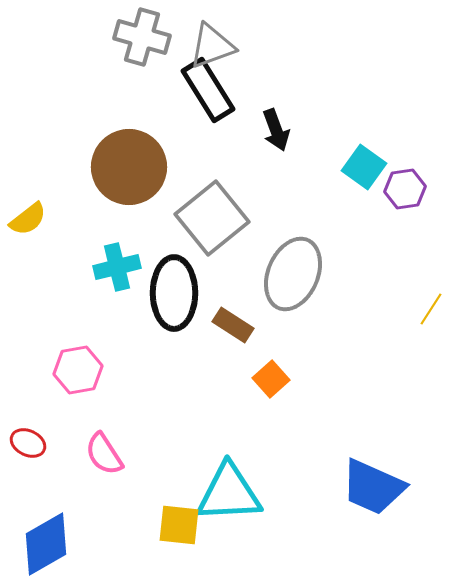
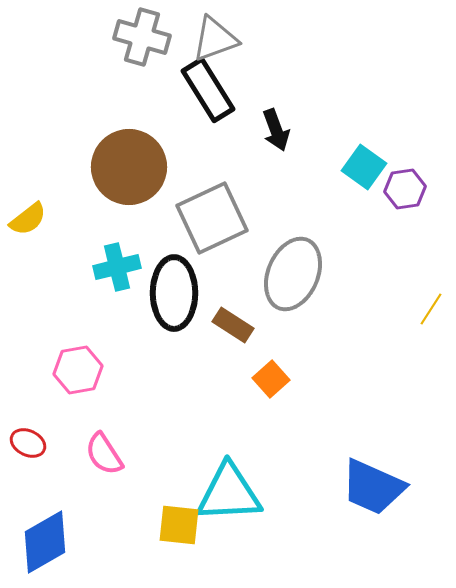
gray triangle: moved 3 px right, 7 px up
gray square: rotated 14 degrees clockwise
blue diamond: moved 1 px left, 2 px up
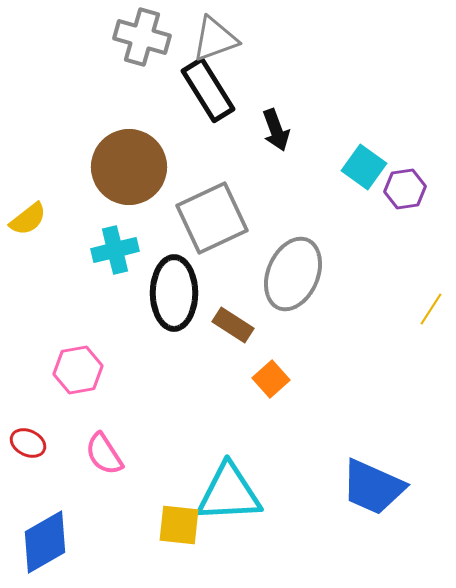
cyan cross: moved 2 px left, 17 px up
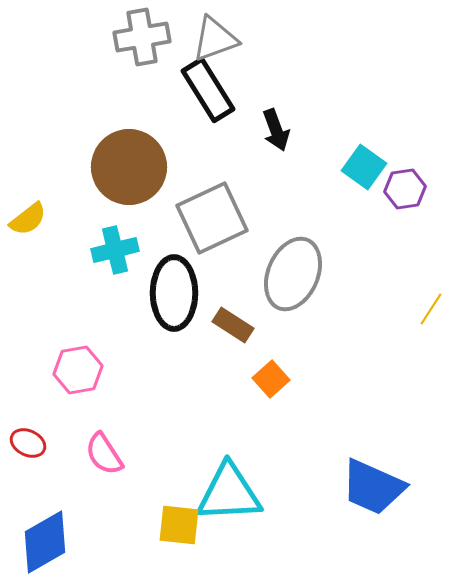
gray cross: rotated 26 degrees counterclockwise
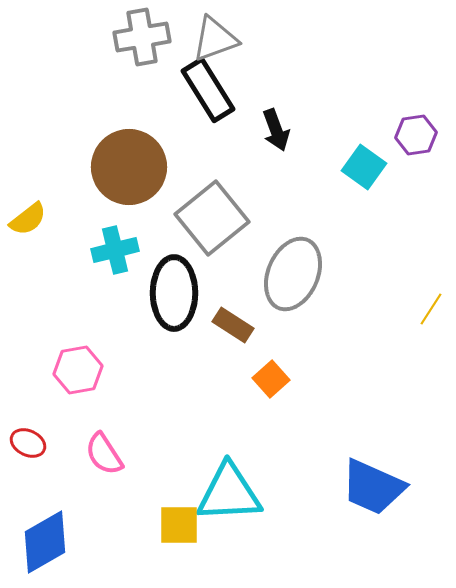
purple hexagon: moved 11 px right, 54 px up
gray square: rotated 14 degrees counterclockwise
yellow square: rotated 6 degrees counterclockwise
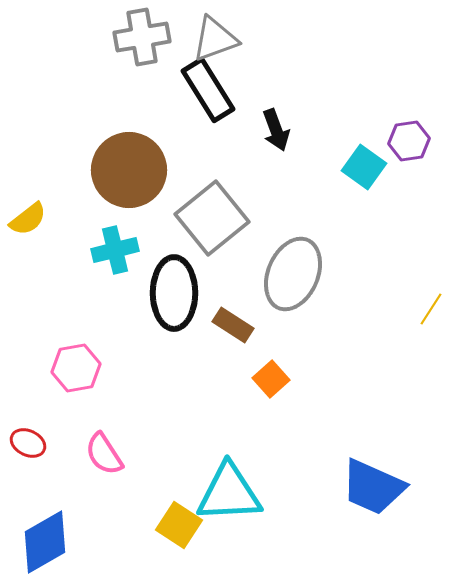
purple hexagon: moved 7 px left, 6 px down
brown circle: moved 3 px down
pink hexagon: moved 2 px left, 2 px up
yellow square: rotated 33 degrees clockwise
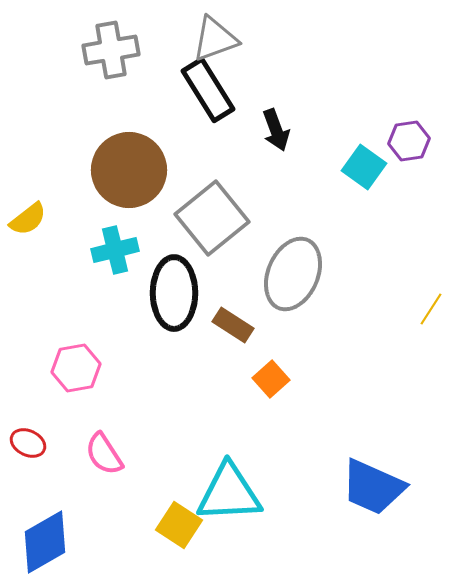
gray cross: moved 31 px left, 13 px down
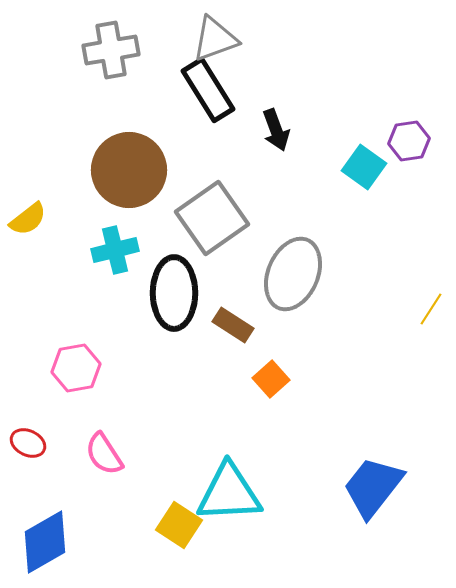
gray square: rotated 4 degrees clockwise
blue trapezoid: rotated 104 degrees clockwise
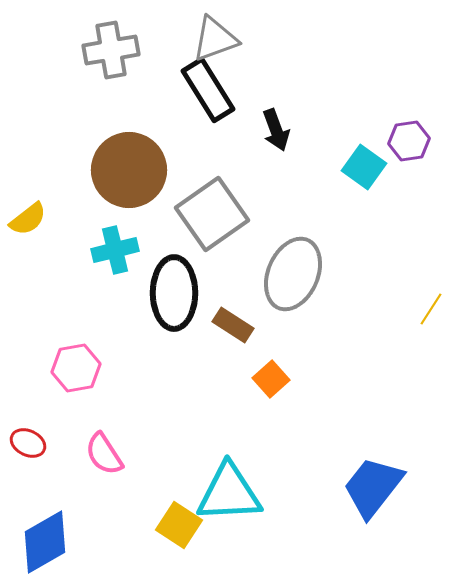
gray square: moved 4 px up
